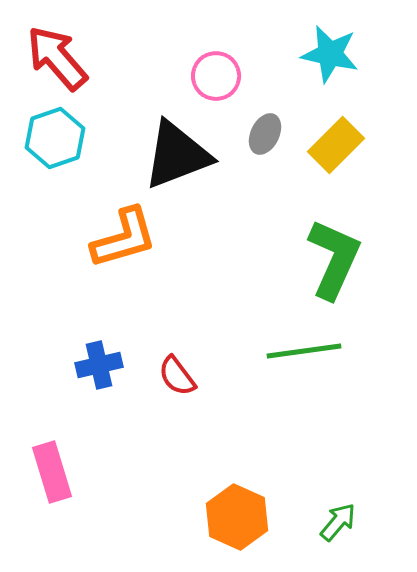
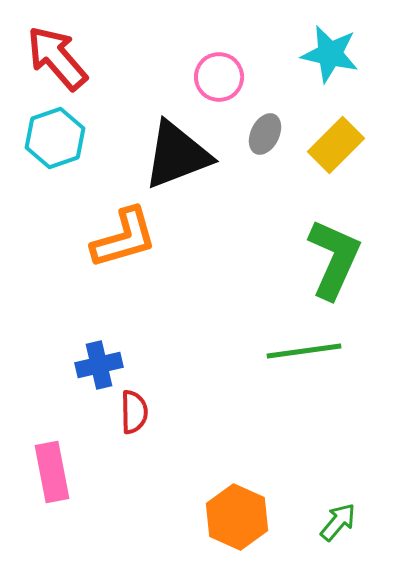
pink circle: moved 3 px right, 1 px down
red semicircle: moved 43 px left, 36 px down; rotated 144 degrees counterclockwise
pink rectangle: rotated 6 degrees clockwise
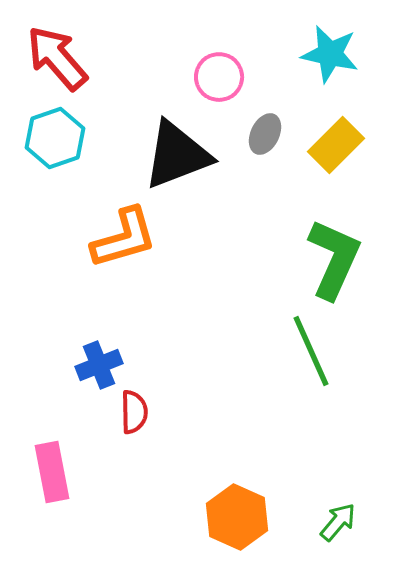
green line: moved 7 px right; rotated 74 degrees clockwise
blue cross: rotated 9 degrees counterclockwise
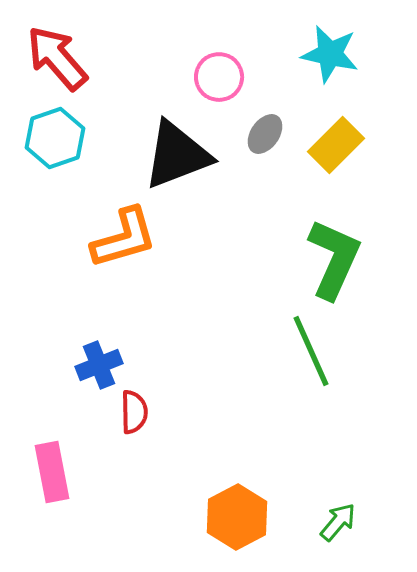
gray ellipse: rotated 9 degrees clockwise
orange hexagon: rotated 8 degrees clockwise
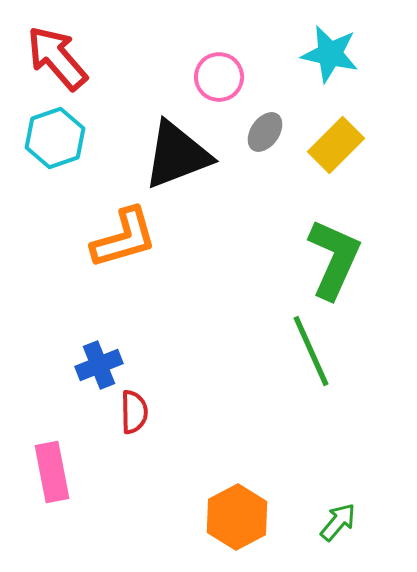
gray ellipse: moved 2 px up
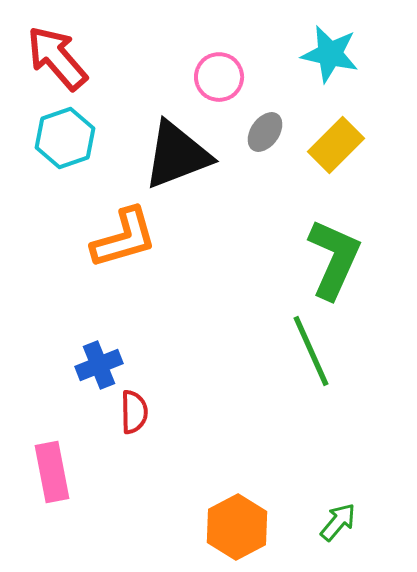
cyan hexagon: moved 10 px right
orange hexagon: moved 10 px down
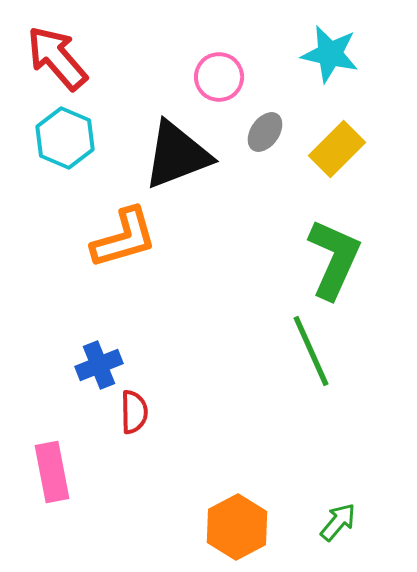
cyan hexagon: rotated 18 degrees counterclockwise
yellow rectangle: moved 1 px right, 4 px down
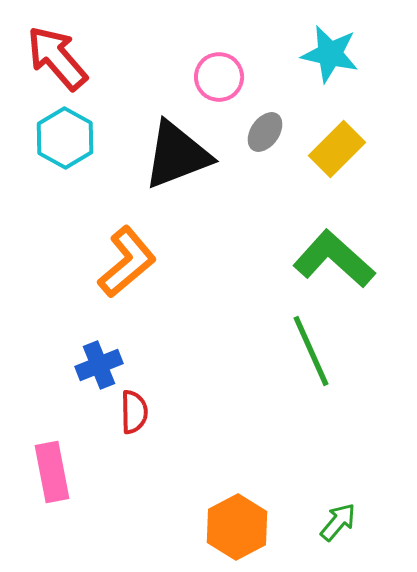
cyan hexagon: rotated 6 degrees clockwise
orange L-shape: moved 3 px right, 24 px down; rotated 24 degrees counterclockwise
green L-shape: rotated 72 degrees counterclockwise
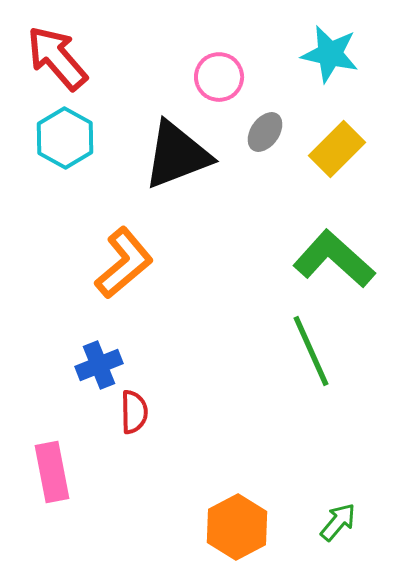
orange L-shape: moved 3 px left, 1 px down
